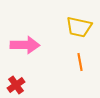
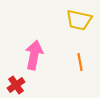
yellow trapezoid: moved 7 px up
pink arrow: moved 9 px right, 10 px down; rotated 80 degrees counterclockwise
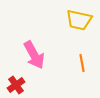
pink arrow: rotated 140 degrees clockwise
orange line: moved 2 px right, 1 px down
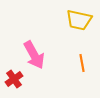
red cross: moved 2 px left, 6 px up
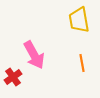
yellow trapezoid: rotated 68 degrees clockwise
red cross: moved 1 px left, 2 px up
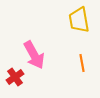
red cross: moved 2 px right
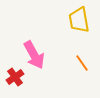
orange line: rotated 24 degrees counterclockwise
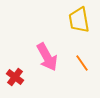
pink arrow: moved 13 px right, 2 px down
red cross: rotated 18 degrees counterclockwise
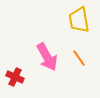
orange line: moved 3 px left, 5 px up
red cross: rotated 12 degrees counterclockwise
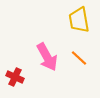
orange line: rotated 12 degrees counterclockwise
